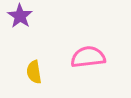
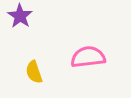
yellow semicircle: rotated 10 degrees counterclockwise
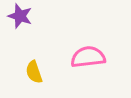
purple star: rotated 15 degrees counterclockwise
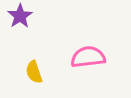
purple star: rotated 20 degrees clockwise
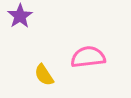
yellow semicircle: moved 10 px right, 3 px down; rotated 15 degrees counterclockwise
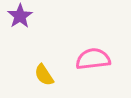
pink semicircle: moved 5 px right, 2 px down
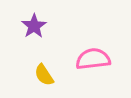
purple star: moved 14 px right, 10 px down
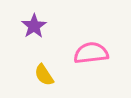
pink semicircle: moved 2 px left, 6 px up
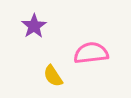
yellow semicircle: moved 9 px right, 1 px down
